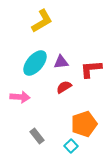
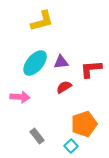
yellow L-shape: rotated 15 degrees clockwise
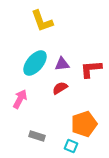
yellow L-shape: rotated 85 degrees clockwise
purple triangle: moved 1 px right, 2 px down
red semicircle: moved 4 px left, 1 px down
pink arrow: moved 2 px down; rotated 66 degrees counterclockwise
gray rectangle: rotated 35 degrees counterclockwise
cyan square: rotated 24 degrees counterclockwise
